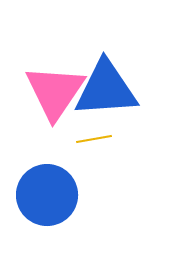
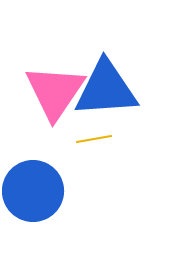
blue circle: moved 14 px left, 4 px up
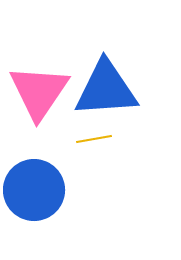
pink triangle: moved 16 px left
blue circle: moved 1 px right, 1 px up
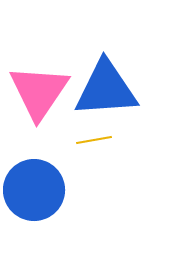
yellow line: moved 1 px down
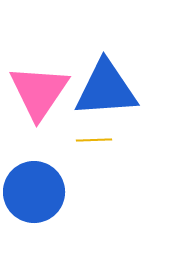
yellow line: rotated 8 degrees clockwise
blue circle: moved 2 px down
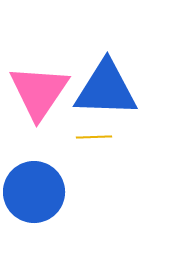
blue triangle: rotated 6 degrees clockwise
yellow line: moved 3 px up
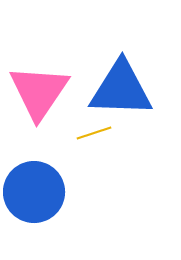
blue triangle: moved 15 px right
yellow line: moved 4 px up; rotated 16 degrees counterclockwise
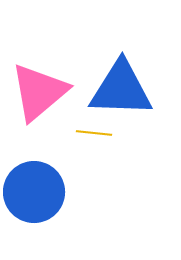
pink triangle: rotated 16 degrees clockwise
yellow line: rotated 24 degrees clockwise
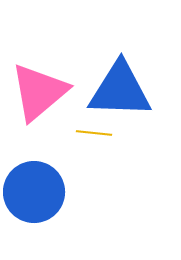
blue triangle: moved 1 px left, 1 px down
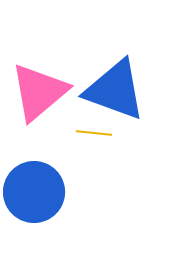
blue triangle: moved 5 px left; rotated 18 degrees clockwise
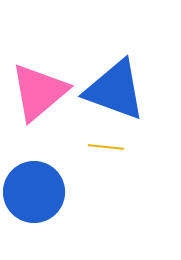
yellow line: moved 12 px right, 14 px down
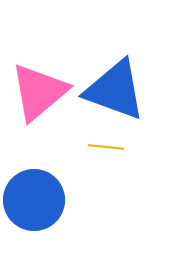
blue circle: moved 8 px down
